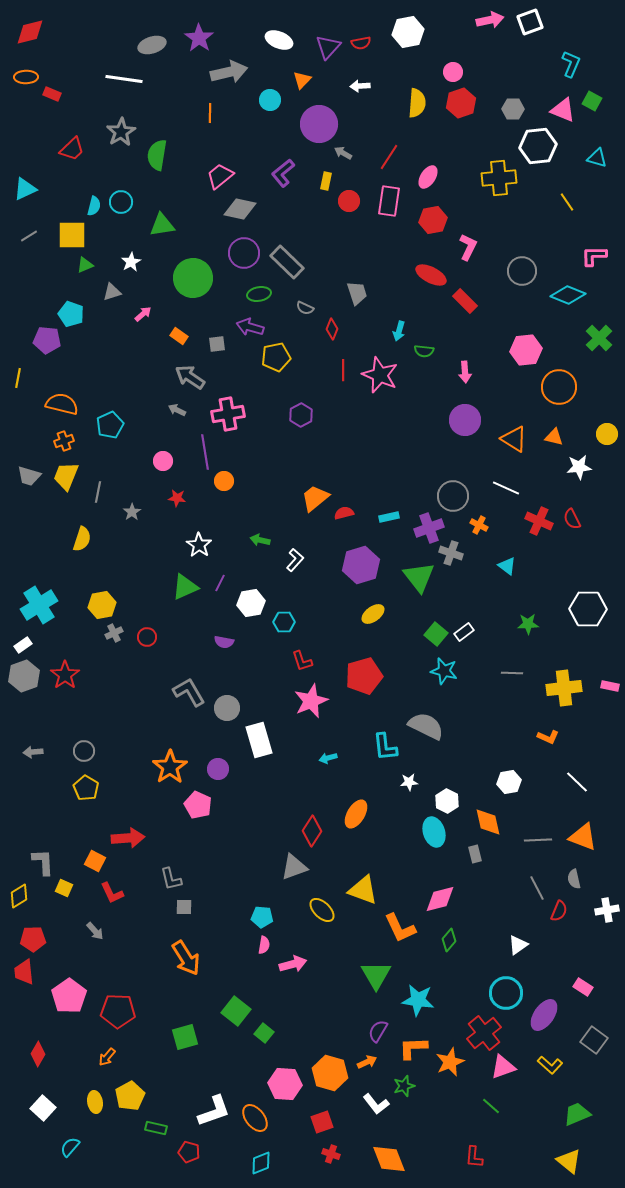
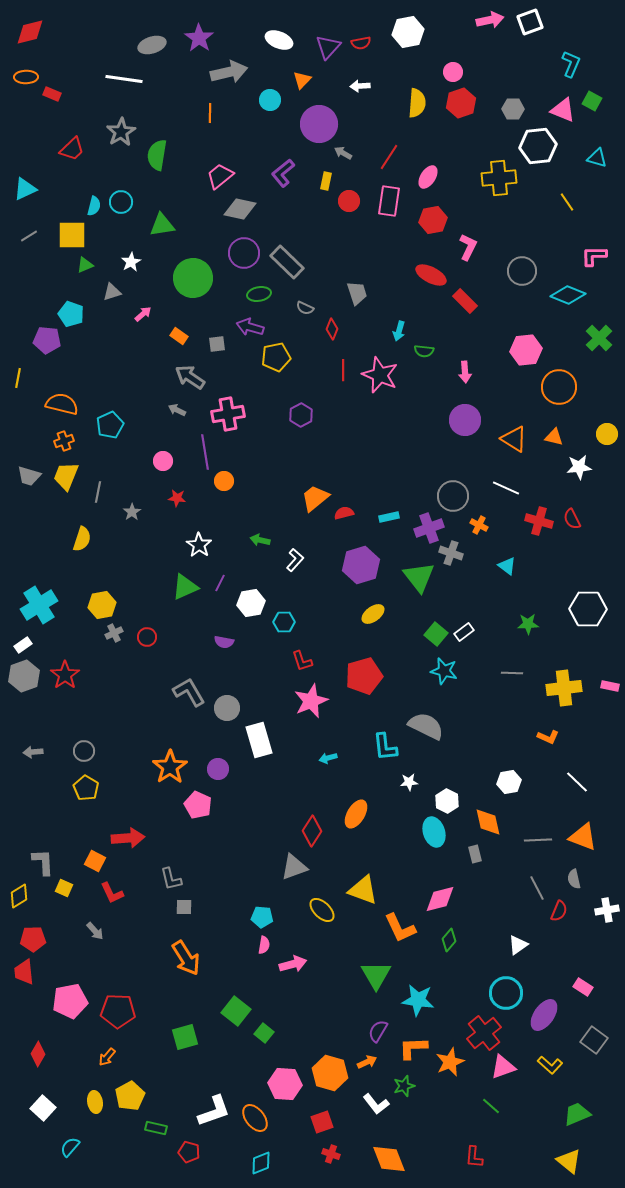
red cross at (539, 521): rotated 8 degrees counterclockwise
pink pentagon at (69, 996): moved 1 px right, 5 px down; rotated 24 degrees clockwise
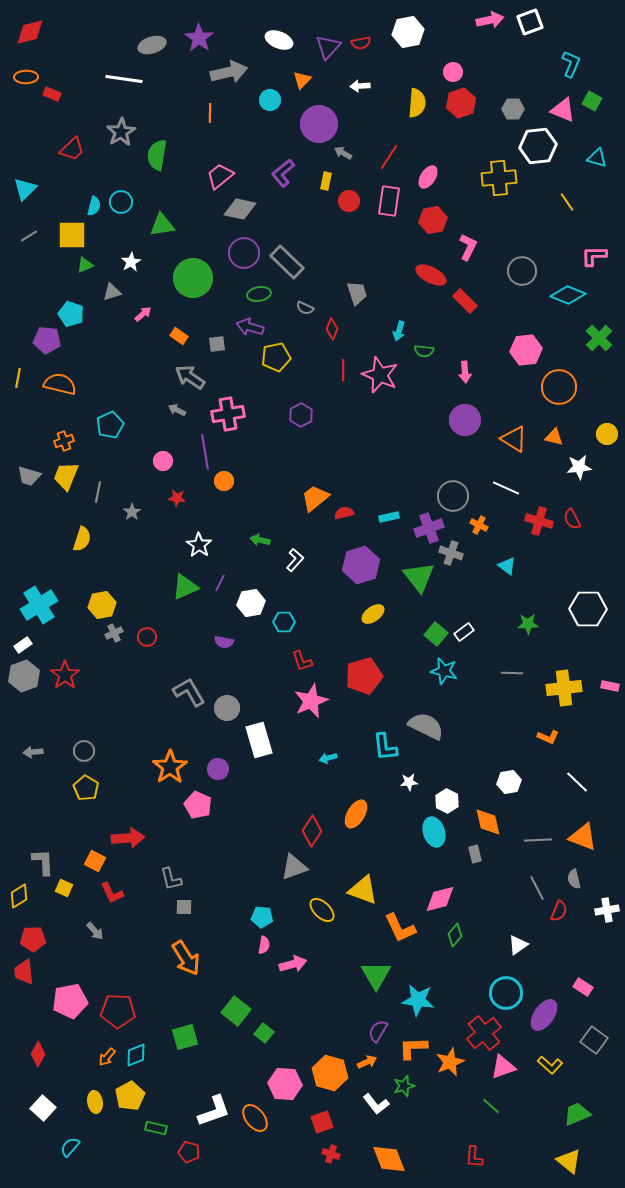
cyan triangle at (25, 189): rotated 20 degrees counterclockwise
orange semicircle at (62, 404): moved 2 px left, 20 px up
green diamond at (449, 940): moved 6 px right, 5 px up
cyan diamond at (261, 1163): moved 125 px left, 108 px up
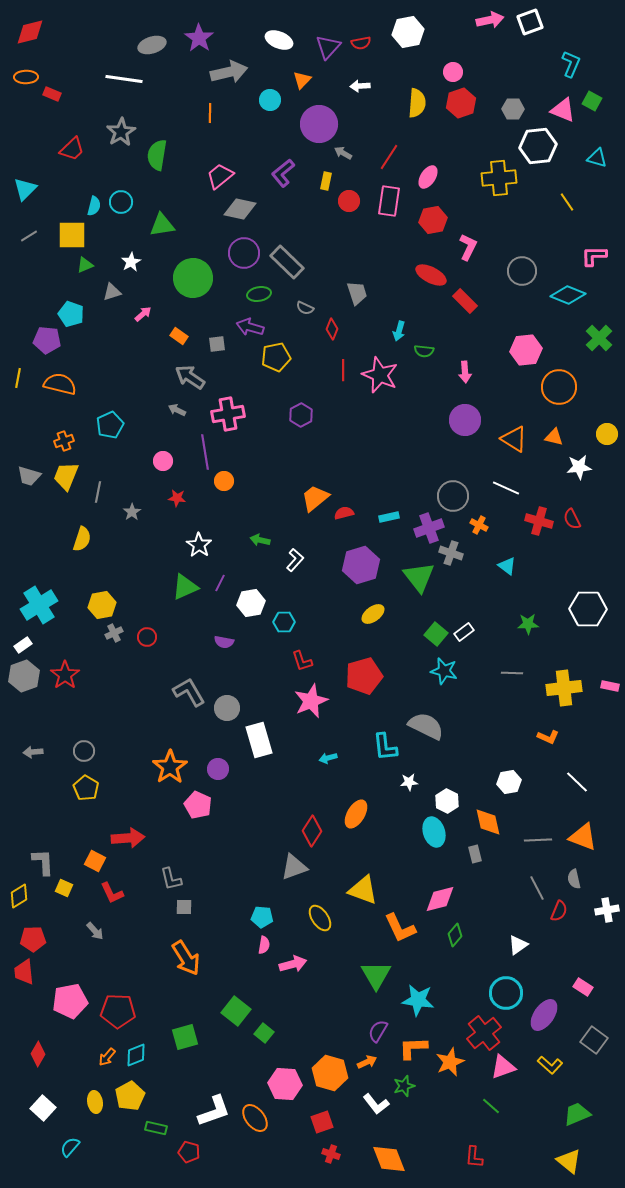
yellow ellipse at (322, 910): moved 2 px left, 8 px down; rotated 12 degrees clockwise
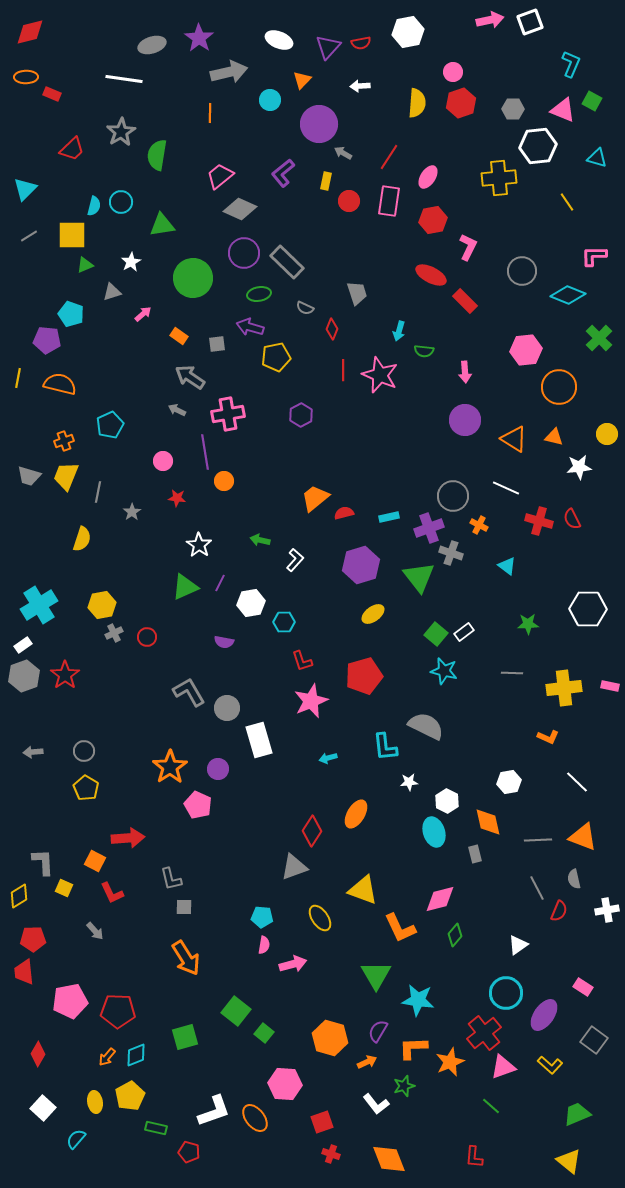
gray diamond at (240, 209): rotated 12 degrees clockwise
orange hexagon at (330, 1073): moved 35 px up
cyan semicircle at (70, 1147): moved 6 px right, 8 px up
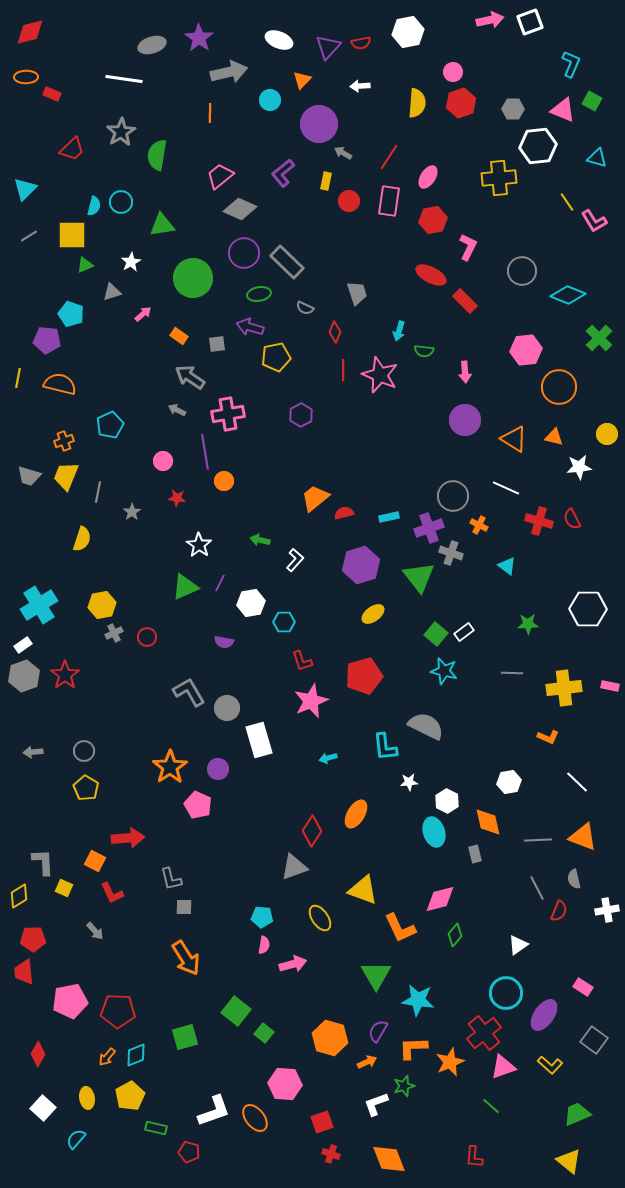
pink L-shape at (594, 256): moved 35 px up; rotated 120 degrees counterclockwise
red diamond at (332, 329): moved 3 px right, 3 px down
yellow ellipse at (95, 1102): moved 8 px left, 4 px up
white L-shape at (376, 1104): rotated 108 degrees clockwise
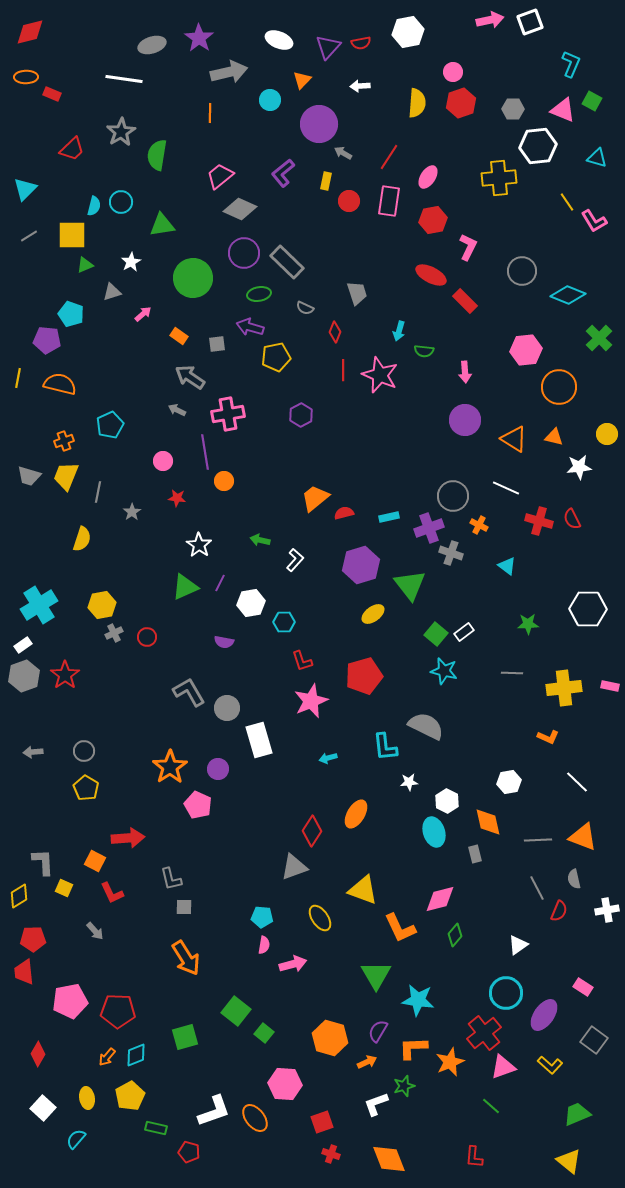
green triangle at (419, 577): moved 9 px left, 8 px down
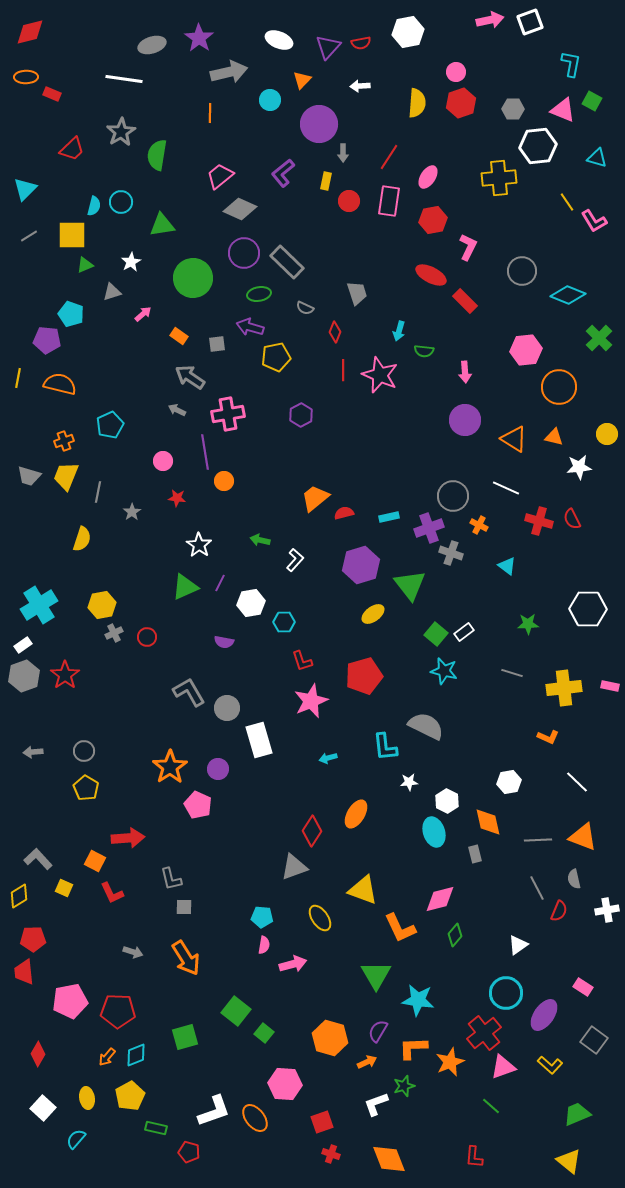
cyan L-shape at (571, 64): rotated 12 degrees counterclockwise
pink circle at (453, 72): moved 3 px right
gray arrow at (343, 153): rotated 120 degrees counterclockwise
gray line at (512, 673): rotated 15 degrees clockwise
gray L-shape at (43, 862): moved 5 px left, 3 px up; rotated 40 degrees counterclockwise
gray arrow at (95, 931): moved 38 px right, 21 px down; rotated 30 degrees counterclockwise
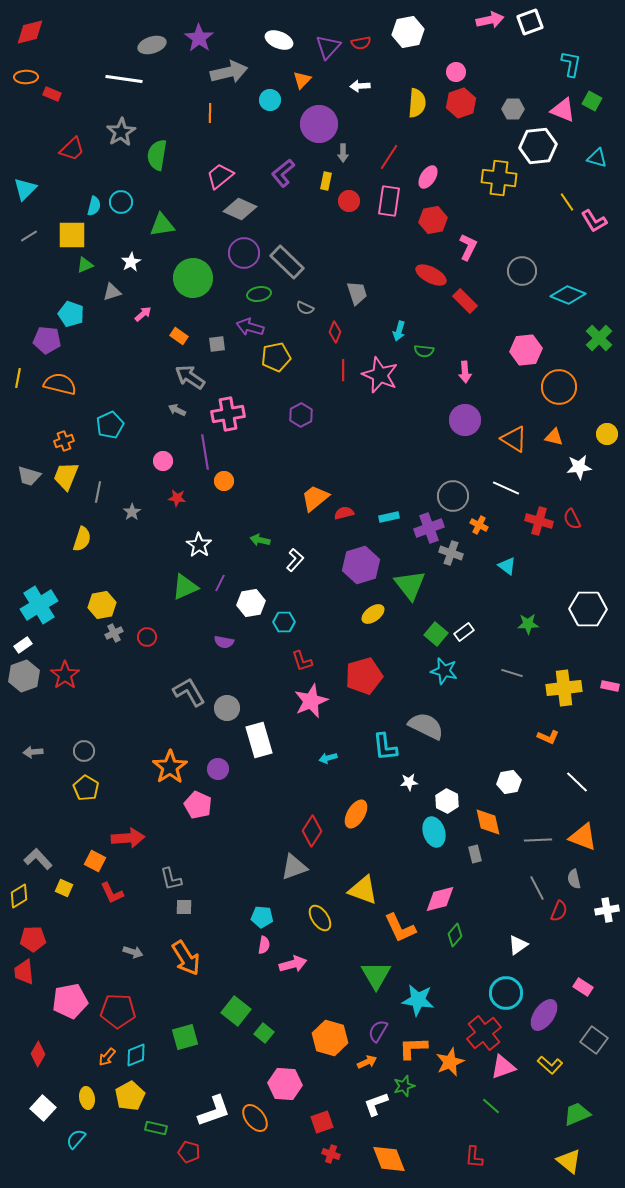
yellow cross at (499, 178): rotated 12 degrees clockwise
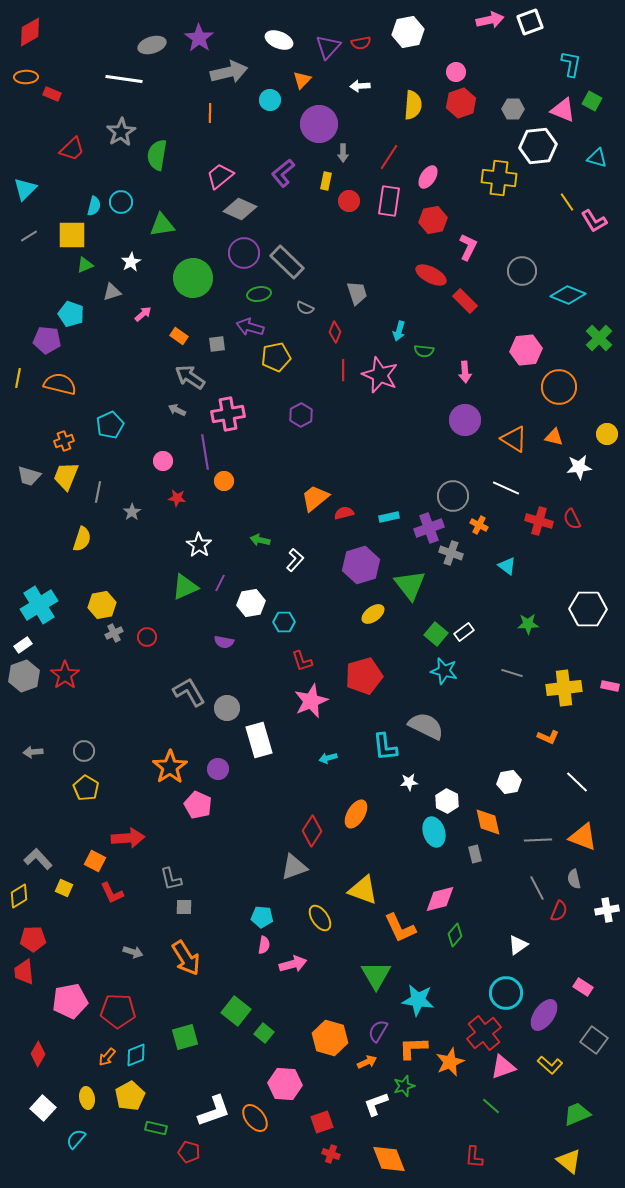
red diamond at (30, 32): rotated 16 degrees counterclockwise
yellow semicircle at (417, 103): moved 4 px left, 2 px down
